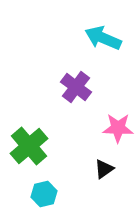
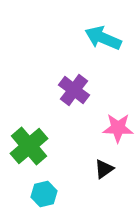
purple cross: moved 2 px left, 3 px down
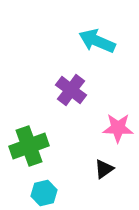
cyan arrow: moved 6 px left, 3 px down
purple cross: moved 3 px left
green cross: rotated 21 degrees clockwise
cyan hexagon: moved 1 px up
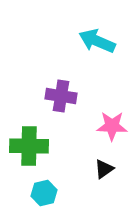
purple cross: moved 10 px left, 6 px down; rotated 28 degrees counterclockwise
pink star: moved 6 px left, 2 px up
green cross: rotated 21 degrees clockwise
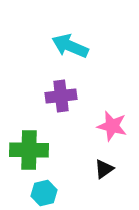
cyan arrow: moved 27 px left, 5 px down
purple cross: rotated 16 degrees counterclockwise
pink star: rotated 12 degrees clockwise
green cross: moved 4 px down
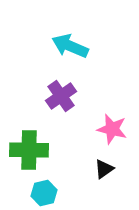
purple cross: rotated 28 degrees counterclockwise
pink star: moved 3 px down
